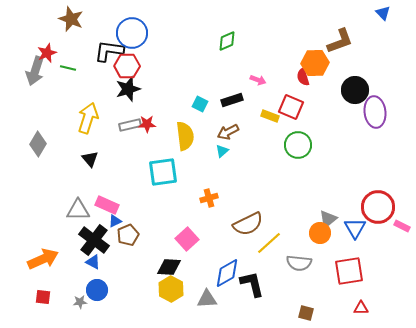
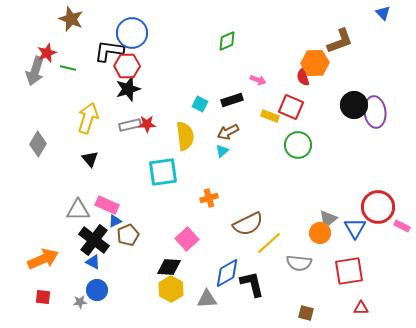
black circle at (355, 90): moved 1 px left, 15 px down
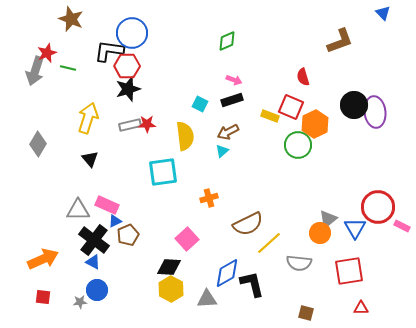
orange hexagon at (315, 63): moved 61 px down; rotated 24 degrees counterclockwise
pink arrow at (258, 80): moved 24 px left
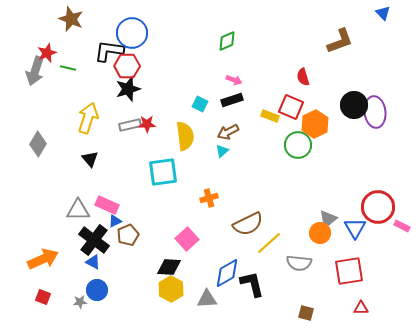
red square at (43, 297): rotated 14 degrees clockwise
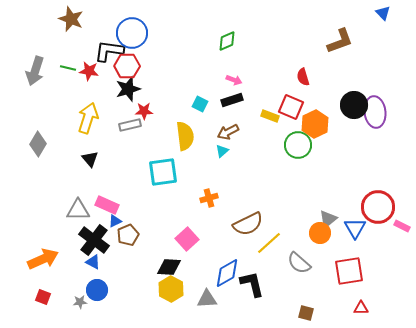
red star at (47, 53): moved 42 px right, 18 px down; rotated 30 degrees clockwise
red star at (147, 124): moved 3 px left, 13 px up
gray semicircle at (299, 263): rotated 35 degrees clockwise
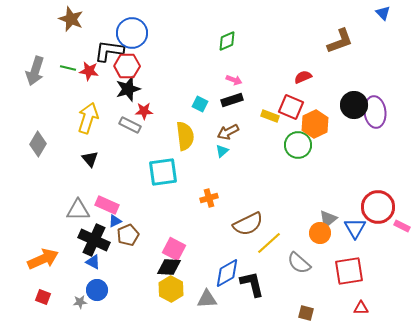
red semicircle at (303, 77): rotated 84 degrees clockwise
gray rectangle at (130, 125): rotated 40 degrees clockwise
pink square at (187, 239): moved 13 px left, 10 px down; rotated 20 degrees counterclockwise
black cross at (94, 240): rotated 12 degrees counterclockwise
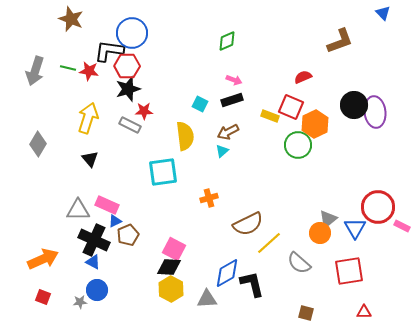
red triangle at (361, 308): moved 3 px right, 4 px down
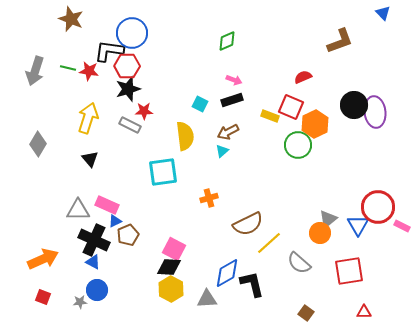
blue triangle at (355, 228): moved 3 px right, 3 px up
brown square at (306, 313): rotated 21 degrees clockwise
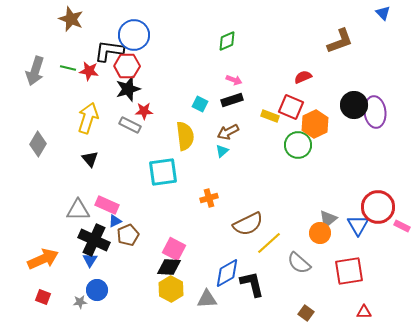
blue circle at (132, 33): moved 2 px right, 2 px down
blue triangle at (93, 262): moved 3 px left, 2 px up; rotated 35 degrees clockwise
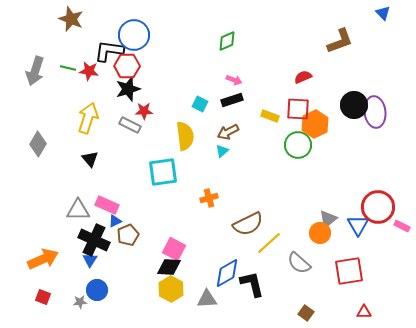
red square at (291, 107): moved 7 px right, 2 px down; rotated 20 degrees counterclockwise
